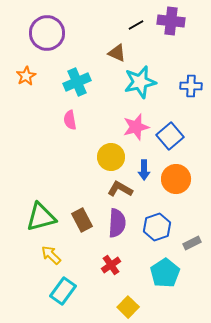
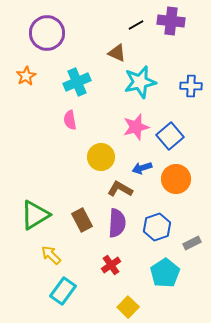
yellow circle: moved 10 px left
blue arrow: moved 2 px left, 2 px up; rotated 72 degrees clockwise
green triangle: moved 6 px left, 2 px up; rotated 16 degrees counterclockwise
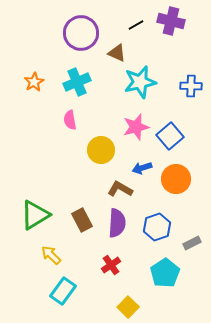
purple cross: rotated 8 degrees clockwise
purple circle: moved 34 px right
orange star: moved 8 px right, 6 px down
yellow circle: moved 7 px up
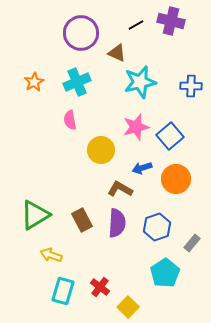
gray rectangle: rotated 24 degrees counterclockwise
yellow arrow: rotated 25 degrees counterclockwise
red cross: moved 11 px left, 22 px down; rotated 18 degrees counterclockwise
cyan rectangle: rotated 20 degrees counterclockwise
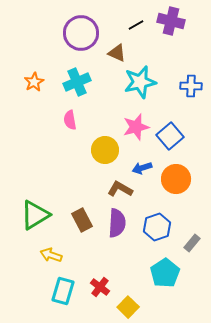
yellow circle: moved 4 px right
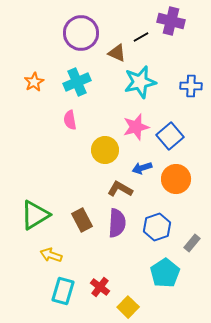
black line: moved 5 px right, 12 px down
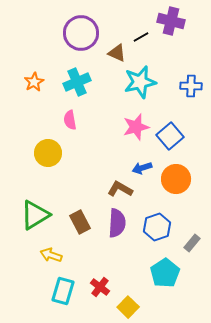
yellow circle: moved 57 px left, 3 px down
brown rectangle: moved 2 px left, 2 px down
